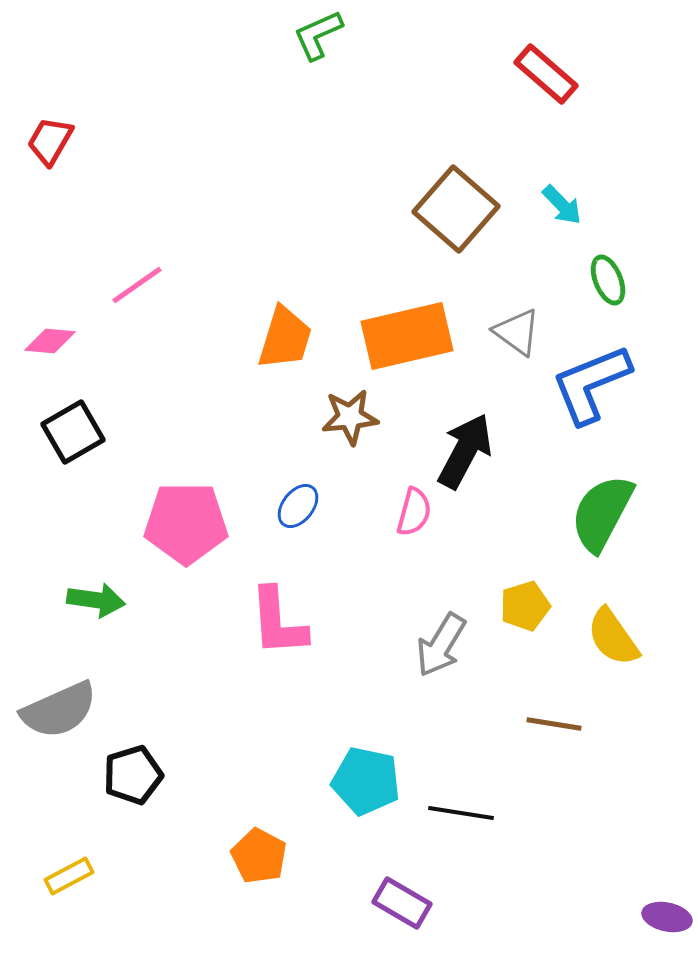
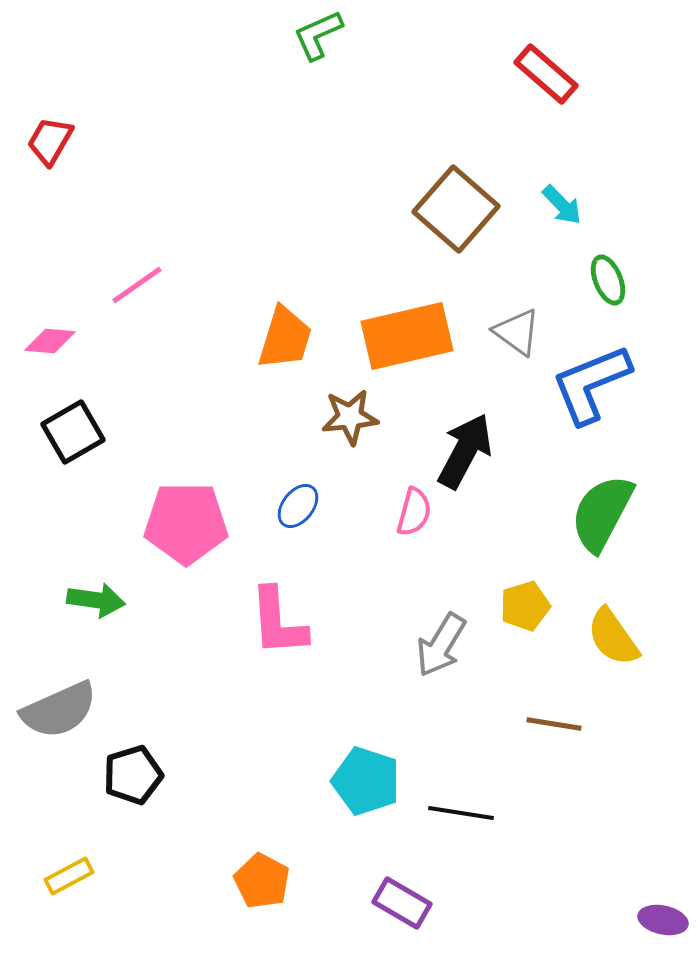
cyan pentagon: rotated 6 degrees clockwise
orange pentagon: moved 3 px right, 25 px down
purple ellipse: moved 4 px left, 3 px down
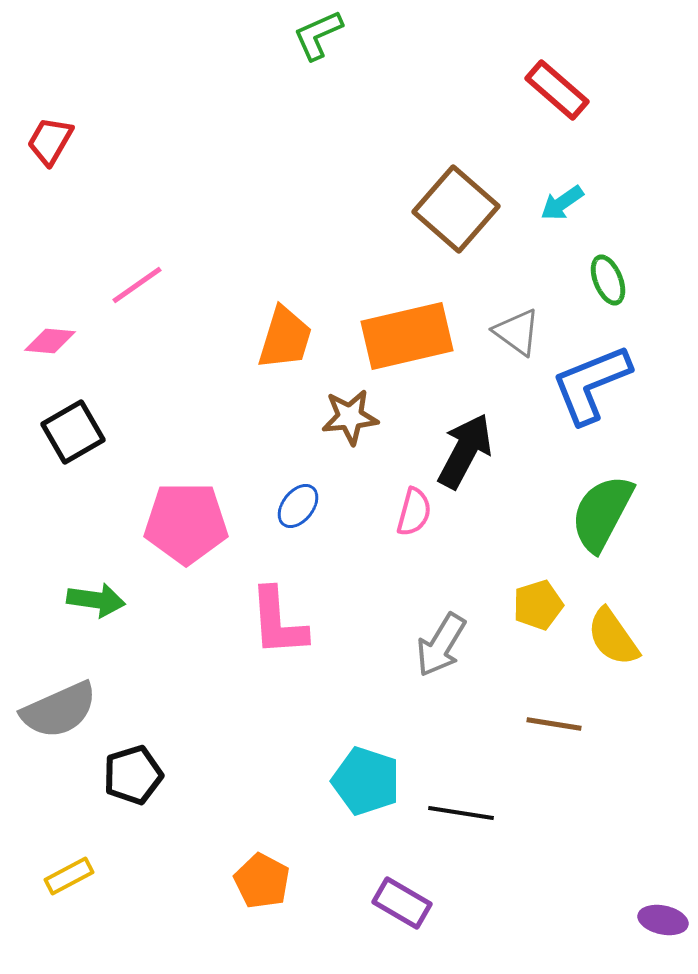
red rectangle: moved 11 px right, 16 px down
cyan arrow: moved 2 px up; rotated 99 degrees clockwise
yellow pentagon: moved 13 px right, 1 px up
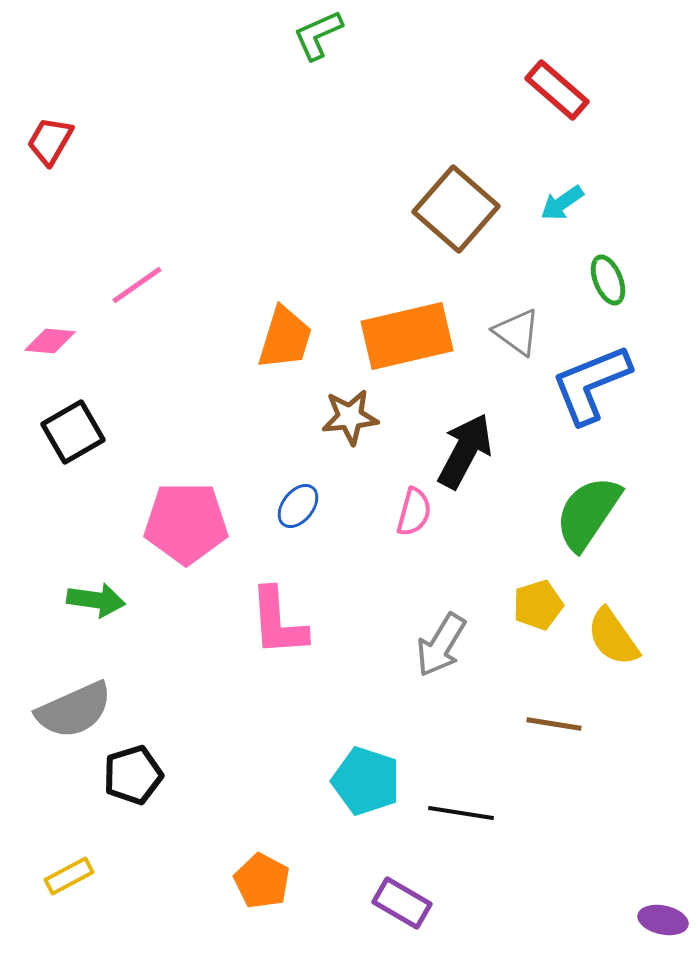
green semicircle: moved 14 px left; rotated 6 degrees clockwise
gray semicircle: moved 15 px right
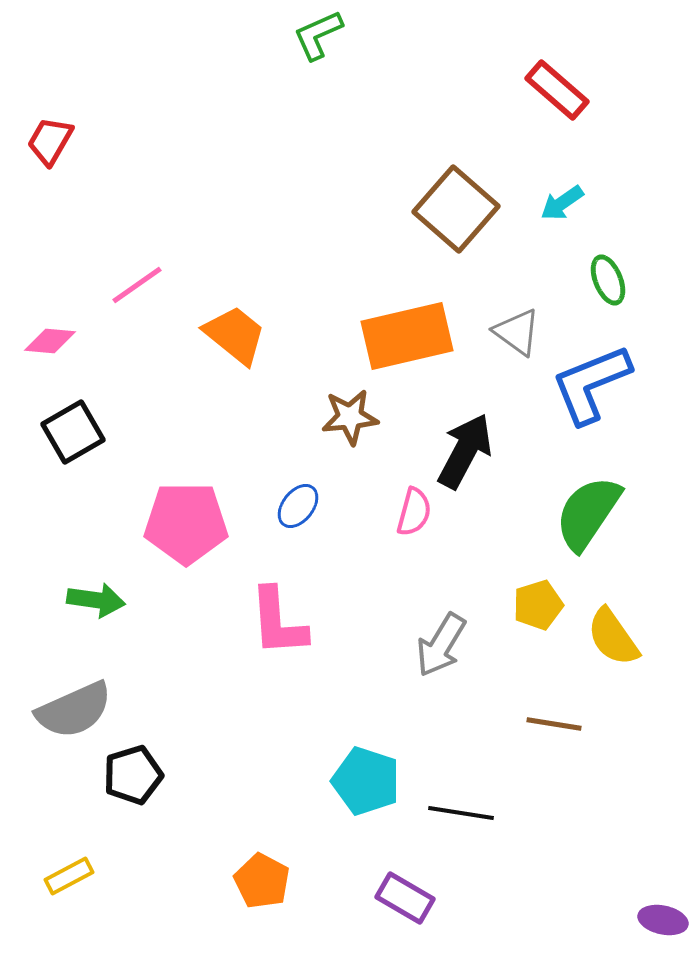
orange trapezoid: moved 50 px left, 3 px up; rotated 68 degrees counterclockwise
purple rectangle: moved 3 px right, 5 px up
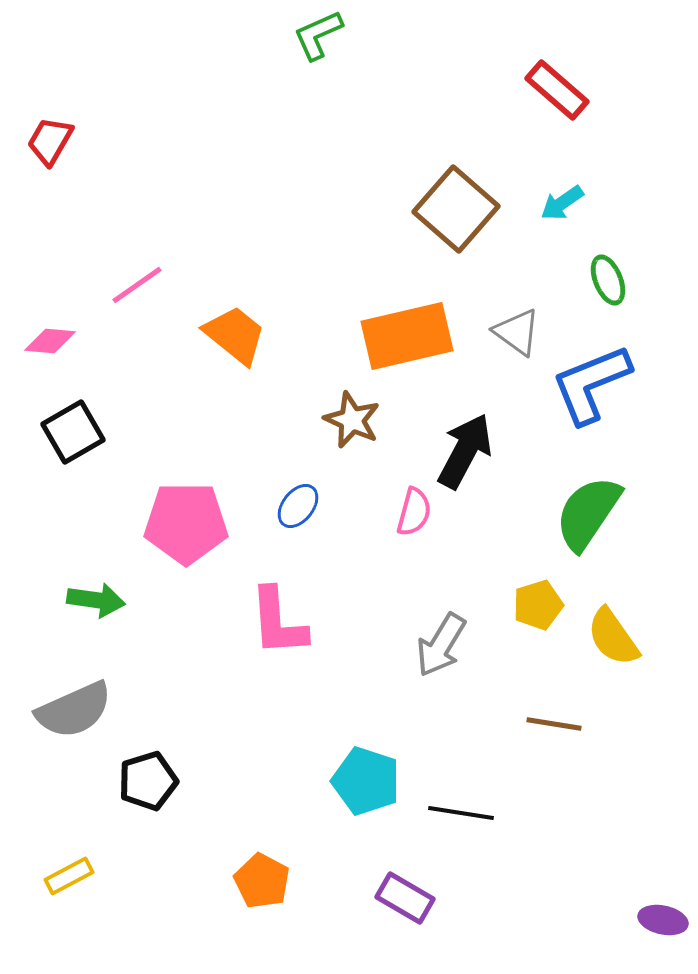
brown star: moved 2 px right, 3 px down; rotated 30 degrees clockwise
black pentagon: moved 15 px right, 6 px down
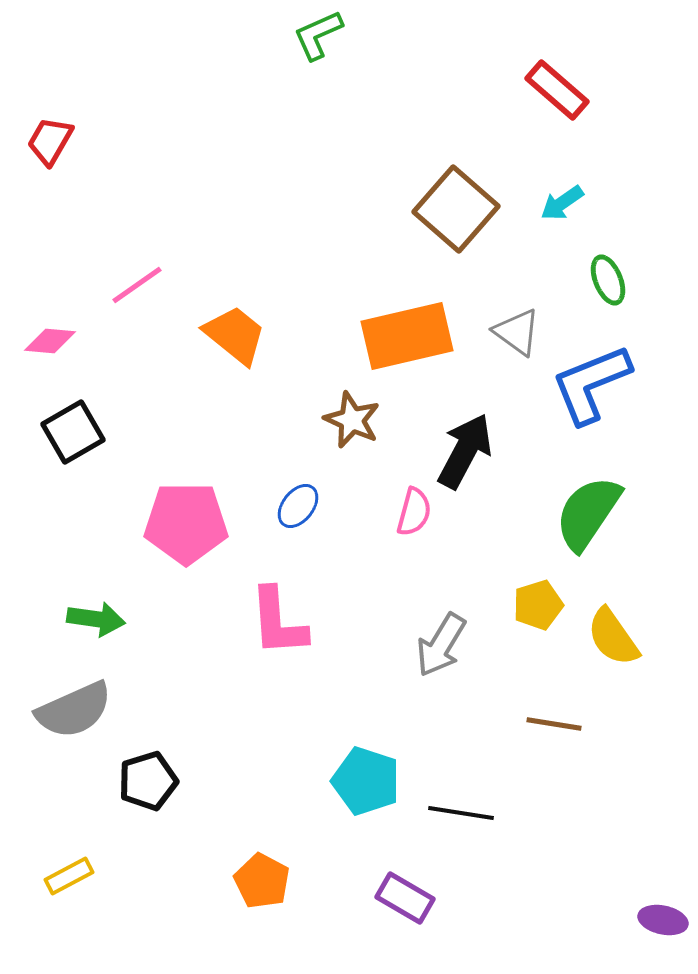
green arrow: moved 19 px down
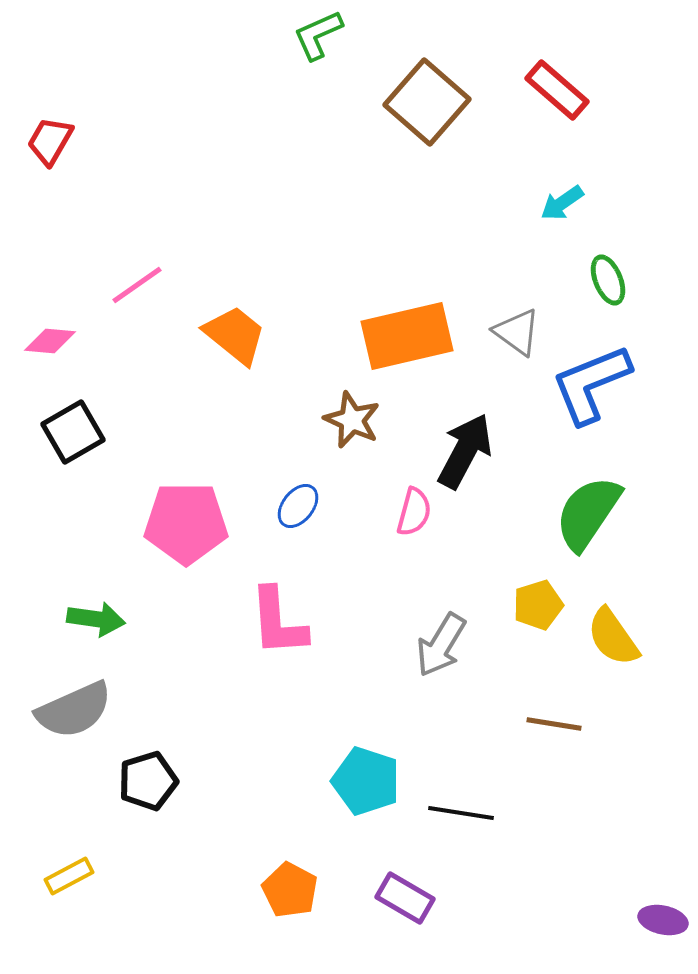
brown square: moved 29 px left, 107 px up
orange pentagon: moved 28 px right, 9 px down
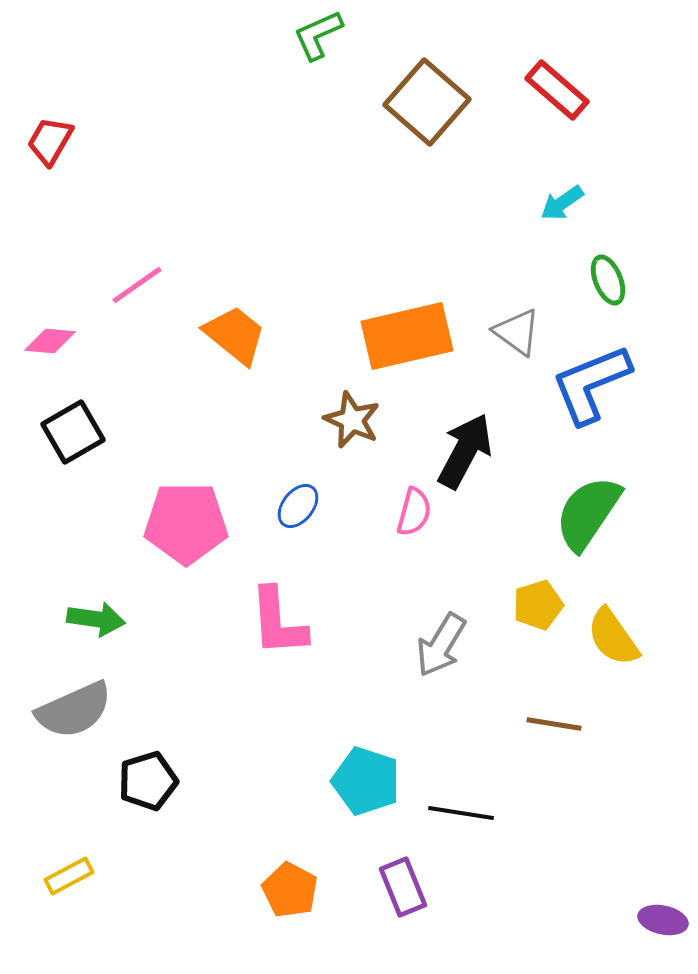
purple rectangle: moved 2 px left, 11 px up; rotated 38 degrees clockwise
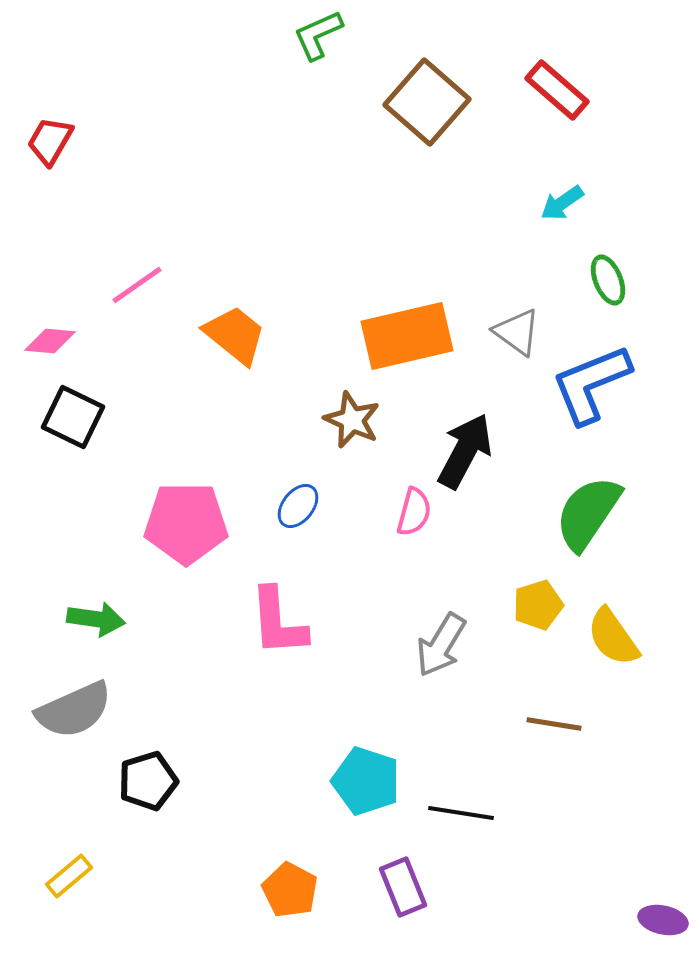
black square: moved 15 px up; rotated 34 degrees counterclockwise
yellow rectangle: rotated 12 degrees counterclockwise
